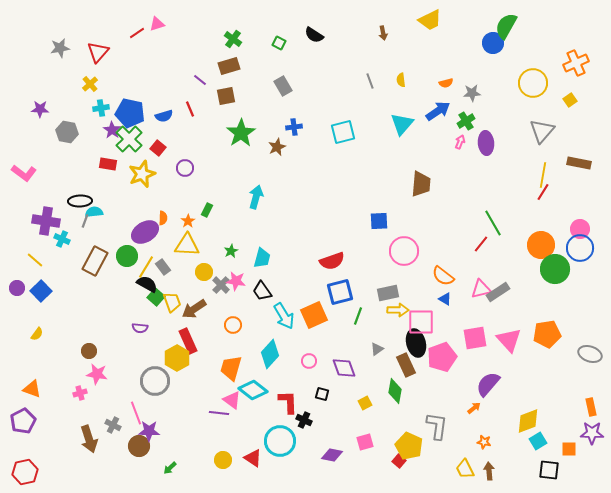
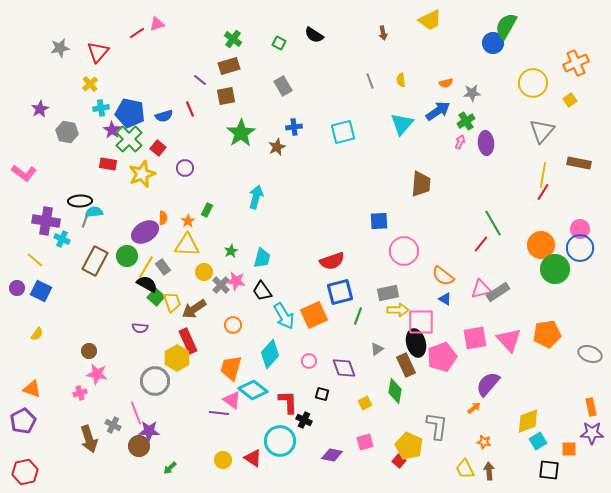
purple star at (40, 109): rotated 30 degrees counterclockwise
blue square at (41, 291): rotated 20 degrees counterclockwise
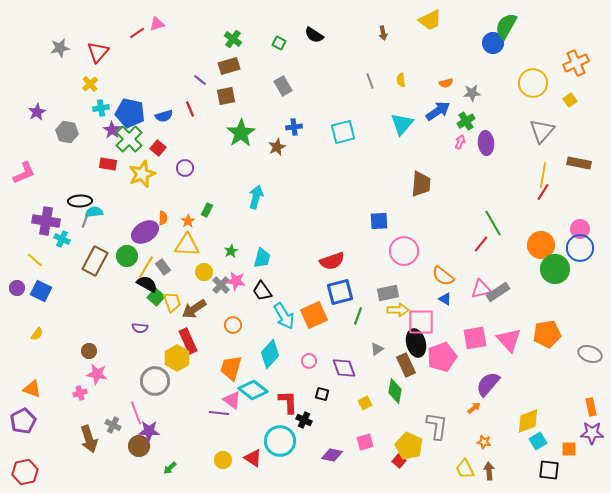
purple star at (40, 109): moved 3 px left, 3 px down
pink L-shape at (24, 173): rotated 60 degrees counterclockwise
